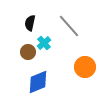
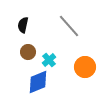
black semicircle: moved 7 px left, 2 px down
cyan cross: moved 5 px right, 17 px down
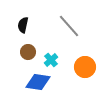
cyan cross: moved 2 px right
blue diamond: rotated 30 degrees clockwise
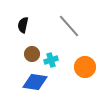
brown circle: moved 4 px right, 2 px down
cyan cross: rotated 24 degrees clockwise
blue diamond: moved 3 px left
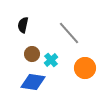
gray line: moved 7 px down
cyan cross: rotated 24 degrees counterclockwise
orange circle: moved 1 px down
blue diamond: moved 2 px left
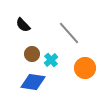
black semicircle: rotated 56 degrees counterclockwise
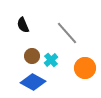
black semicircle: rotated 21 degrees clockwise
gray line: moved 2 px left
brown circle: moved 2 px down
blue diamond: rotated 20 degrees clockwise
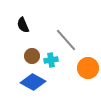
gray line: moved 1 px left, 7 px down
cyan cross: rotated 32 degrees clockwise
orange circle: moved 3 px right
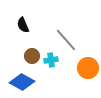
blue diamond: moved 11 px left
